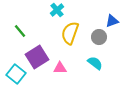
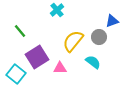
yellow semicircle: moved 3 px right, 8 px down; rotated 20 degrees clockwise
cyan semicircle: moved 2 px left, 1 px up
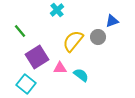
gray circle: moved 1 px left
cyan semicircle: moved 12 px left, 13 px down
cyan square: moved 10 px right, 10 px down
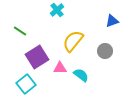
green line: rotated 16 degrees counterclockwise
gray circle: moved 7 px right, 14 px down
cyan square: rotated 12 degrees clockwise
